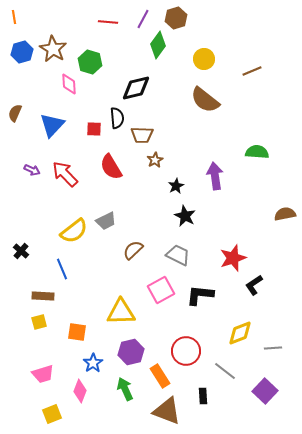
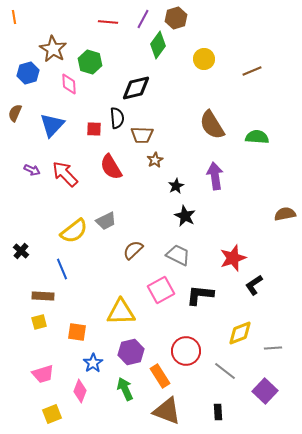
blue hexagon at (22, 52): moved 6 px right, 21 px down
brown semicircle at (205, 100): moved 7 px right, 25 px down; rotated 20 degrees clockwise
green semicircle at (257, 152): moved 15 px up
black rectangle at (203, 396): moved 15 px right, 16 px down
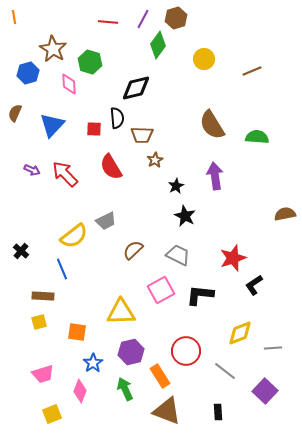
yellow semicircle at (74, 231): moved 5 px down
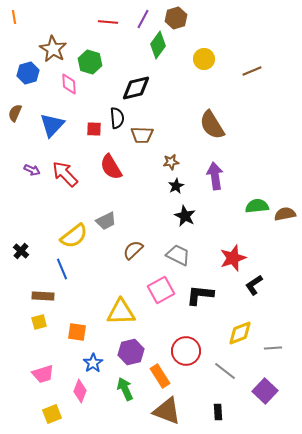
green semicircle at (257, 137): moved 69 px down; rotated 10 degrees counterclockwise
brown star at (155, 160): moved 16 px right, 2 px down; rotated 21 degrees clockwise
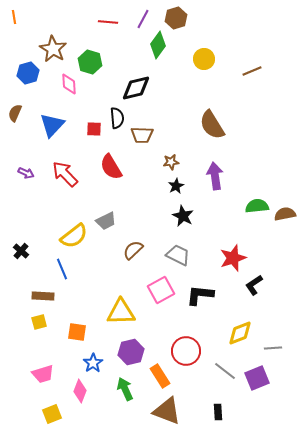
purple arrow at (32, 170): moved 6 px left, 3 px down
black star at (185, 216): moved 2 px left
purple square at (265, 391): moved 8 px left, 13 px up; rotated 25 degrees clockwise
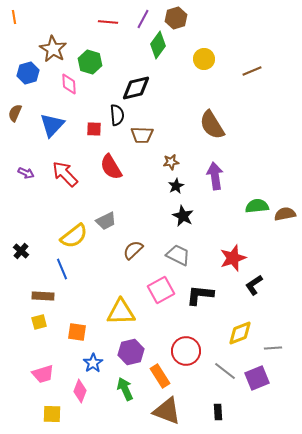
black semicircle at (117, 118): moved 3 px up
yellow square at (52, 414): rotated 24 degrees clockwise
